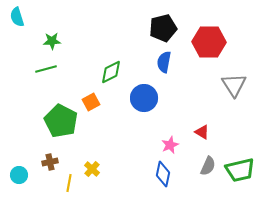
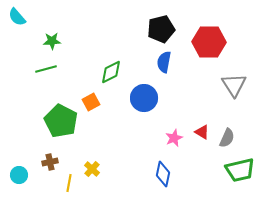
cyan semicircle: rotated 24 degrees counterclockwise
black pentagon: moved 2 px left, 1 px down
pink star: moved 4 px right, 7 px up
gray semicircle: moved 19 px right, 28 px up
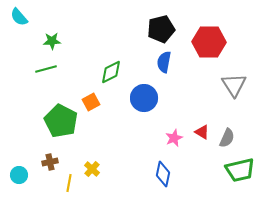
cyan semicircle: moved 2 px right
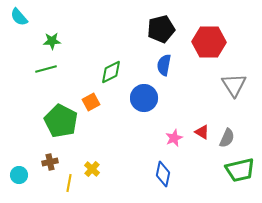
blue semicircle: moved 3 px down
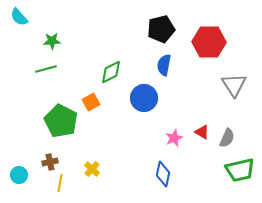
yellow line: moved 9 px left
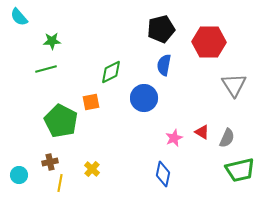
orange square: rotated 18 degrees clockwise
